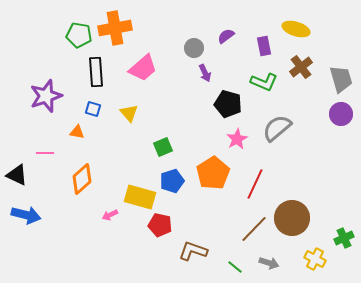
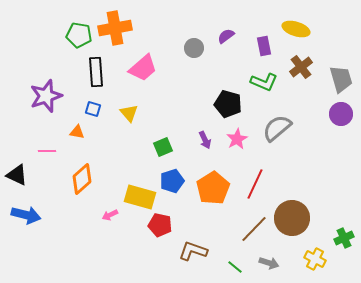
purple arrow: moved 67 px down
pink line: moved 2 px right, 2 px up
orange pentagon: moved 15 px down
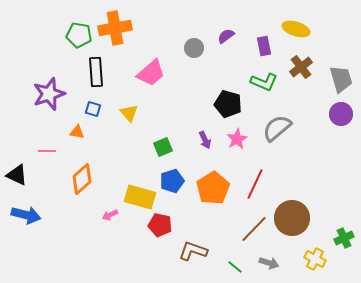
pink trapezoid: moved 8 px right, 5 px down
purple star: moved 3 px right, 2 px up
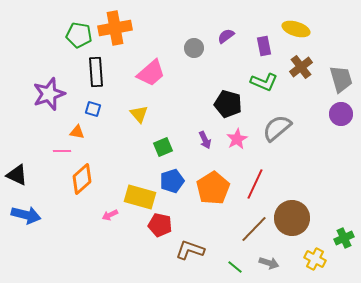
yellow triangle: moved 10 px right, 1 px down
pink line: moved 15 px right
brown L-shape: moved 3 px left, 1 px up
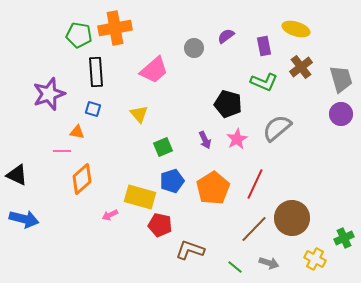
pink trapezoid: moved 3 px right, 3 px up
blue arrow: moved 2 px left, 4 px down
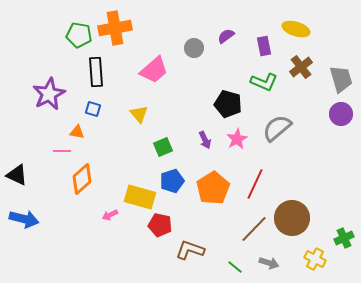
purple star: rotated 8 degrees counterclockwise
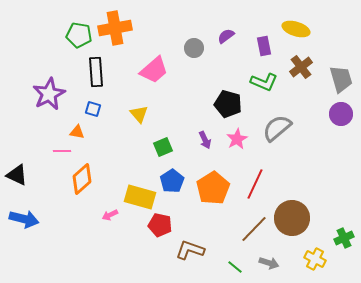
blue pentagon: rotated 15 degrees counterclockwise
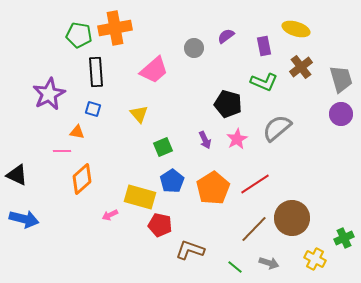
red line: rotated 32 degrees clockwise
